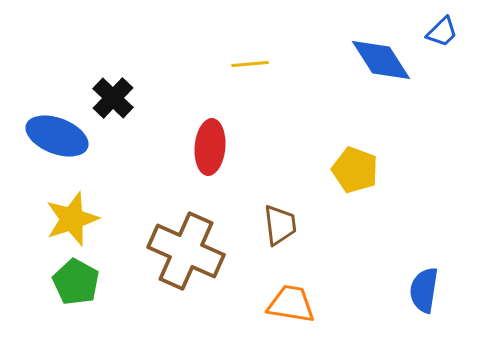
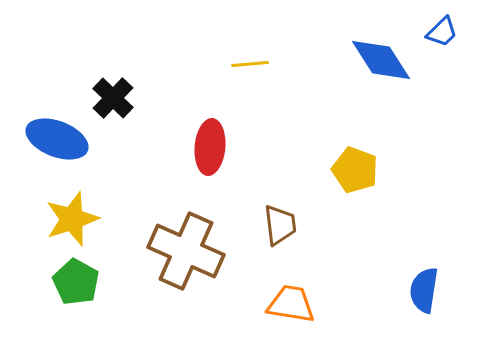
blue ellipse: moved 3 px down
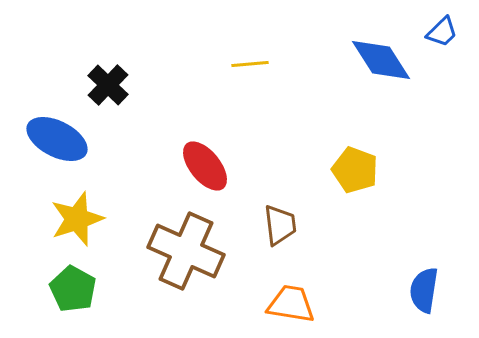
black cross: moved 5 px left, 13 px up
blue ellipse: rotated 6 degrees clockwise
red ellipse: moved 5 px left, 19 px down; rotated 44 degrees counterclockwise
yellow star: moved 5 px right
green pentagon: moved 3 px left, 7 px down
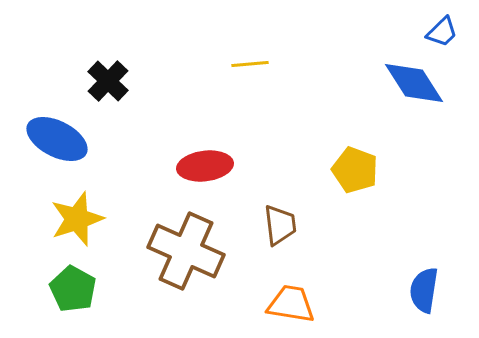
blue diamond: moved 33 px right, 23 px down
black cross: moved 4 px up
red ellipse: rotated 58 degrees counterclockwise
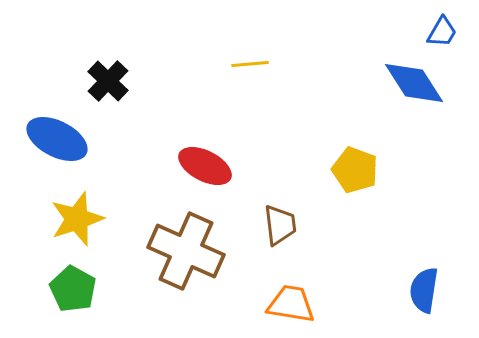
blue trapezoid: rotated 16 degrees counterclockwise
red ellipse: rotated 34 degrees clockwise
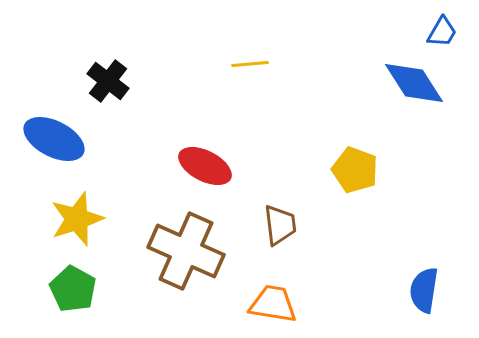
black cross: rotated 6 degrees counterclockwise
blue ellipse: moved 3 px left
orange trapezoid: moved 18 px left
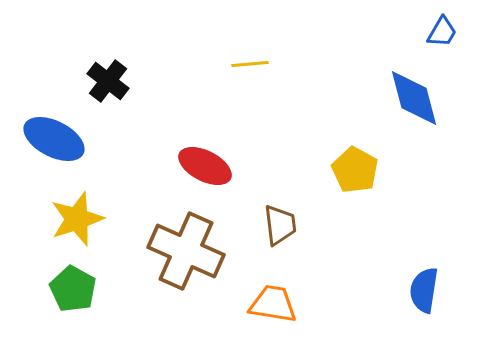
blue diamond: moved 15 px down; rotated 18 degrees clockwise
yellow pentagon: rotated 9 degrees clockwise
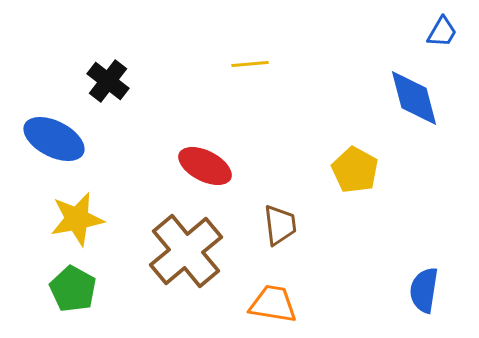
yellow star: rotated 8 degrees clockwise
brown cross: rotated 26 degrees clockwise
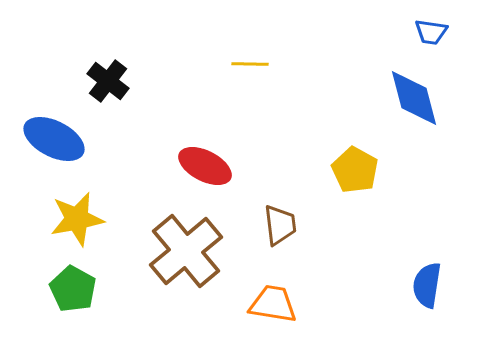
blue trapezoid: moved 11 px left; rotated 68 degrees clockwise
yellow line: rotated 6 degrees clockwise
blue semicircle: moved 3 px right, 5 px up
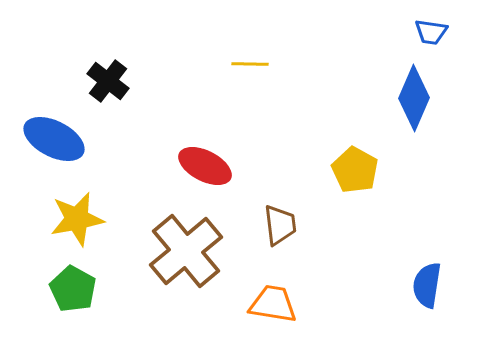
blue diamond: rotated 38 degrees clockwise
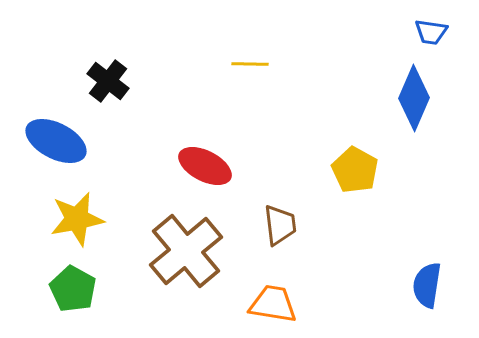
blue ellipse: moved 2 px right, 2 px down
